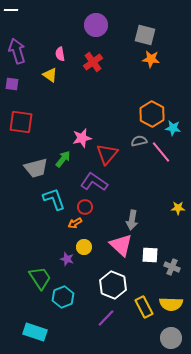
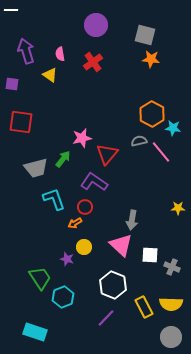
purple arrow: moved 9 px right
gray circle: moved 1 px up
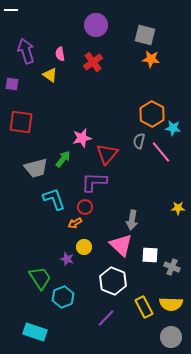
gray semicircle: rotated 63 degrees counterclockwise
purple L-shape: rotated 32 degrees counterclockwise
white hexagon: moved 4 px up
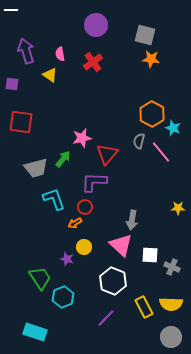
cyan star: rotated 14 degrees clockwise
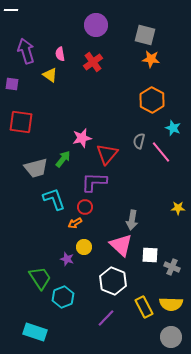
orange hexagon: moved 14 px up
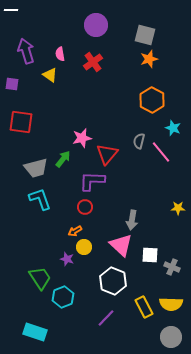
orange star: moved 2 px left; rotated 24 degrees counterclockwise
purple L-shape: moved 2 px left, 1 px up
cyan L-shape: moved 14 px left
orange arrow: moved 8 px down
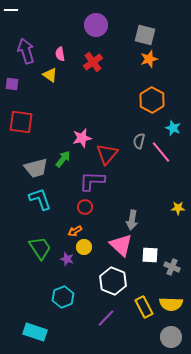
green trapezoid: moved 30 px up
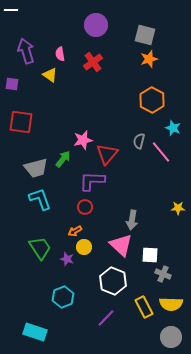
pink star: moved 1 px right, 2 px down
gray cross: moved 9 px left, 7 px down
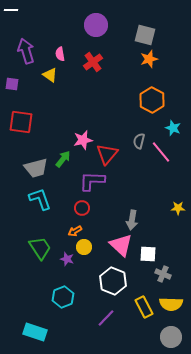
red circle: moved 3 px left, 1 px down
white square: moved 2 px left, 1 px up
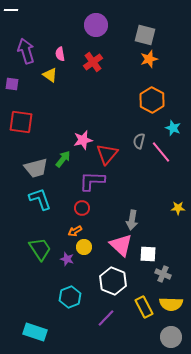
green trapezoid: moved 1 px down
cyan hexagon: moved 7 px right
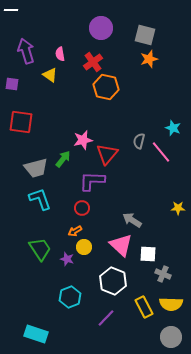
purple circle: moved 5 px right, 3 px down
orange hexagon: moved 46 px left, 13 px up; rotated 15 degrees counterclockwise
gray arrow: rotated 114 degrees clockwise
cyan rectangle: moved 1 px right, 2 px down
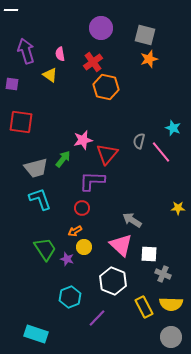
green trapezoid: moved 5 px right
white square: moved 1 px right
purple line: moved 9 px left
